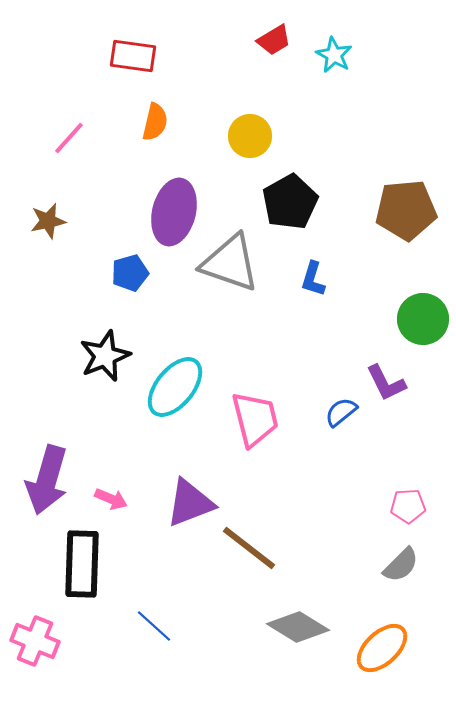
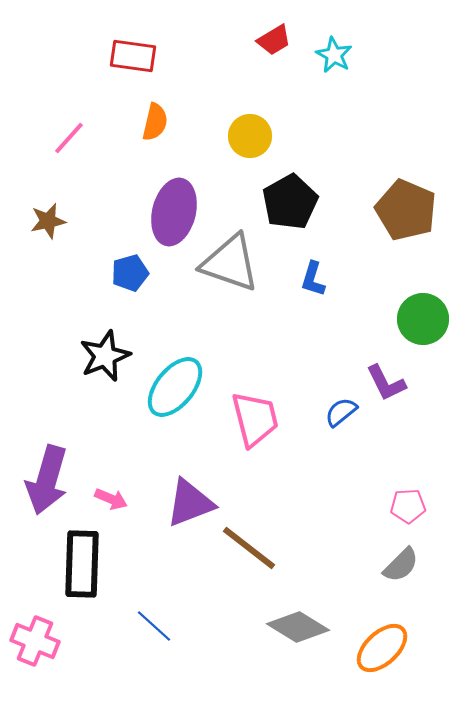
brown pentagon: rotated 28 degrees clockwise
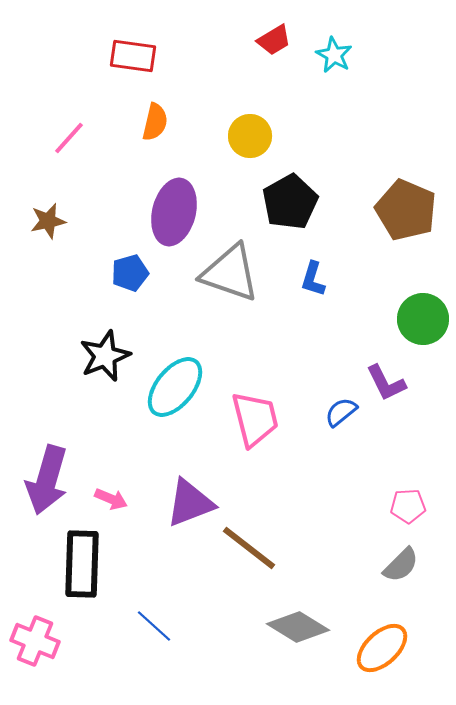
gray triangle: moved 10 px down
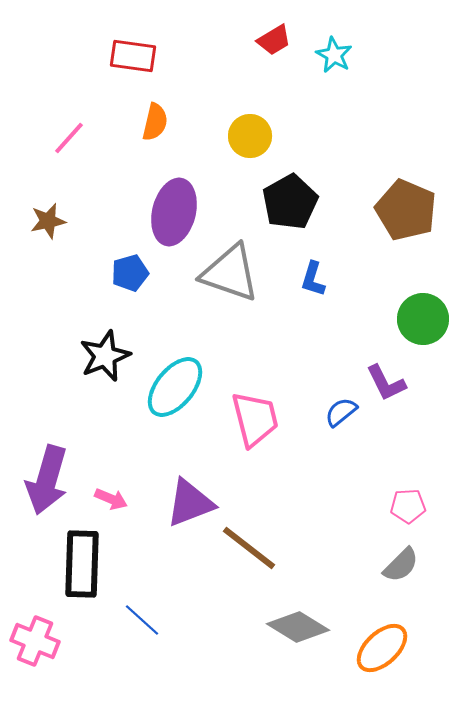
blue line: moved 12 px left, 6 px up
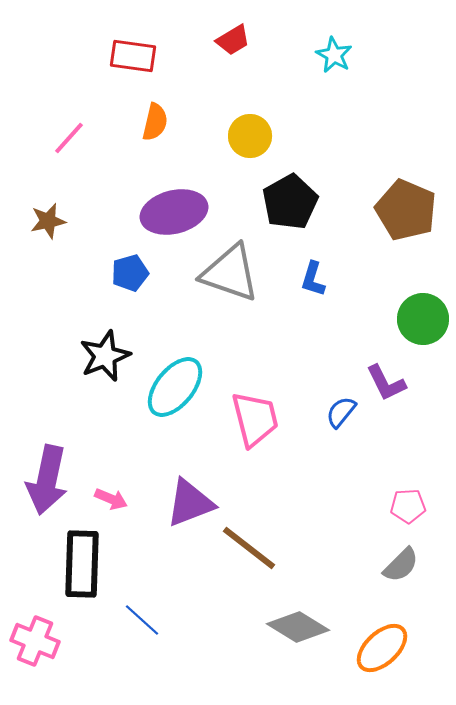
red trapezoid: moved 41 px left
purple ellipse: rotated 62 degrees clockwise
blue semicircle: rotated 12 degrees counterclockwise
purple arrow: rotated 4 degrees counterclockwise
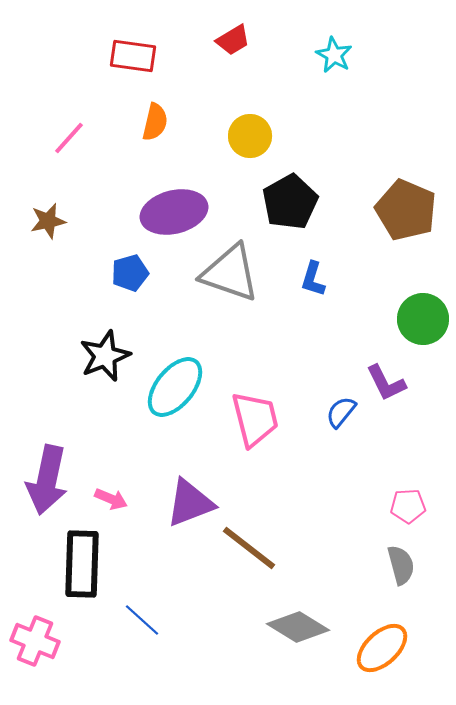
gray semicircle: rotated 60 degrees counterclockwise
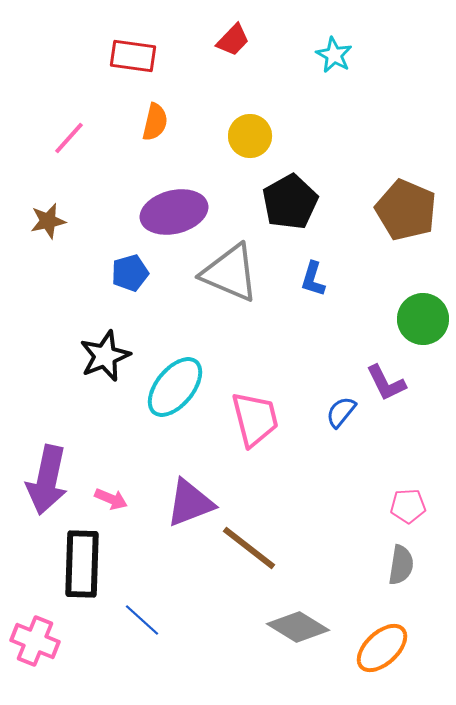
red trapezoid: rotated 15 degrees counterclockwise
gray triangle: rotated 4 degrees clockwise
gray semicircle: rotated 24 degrees clockwise
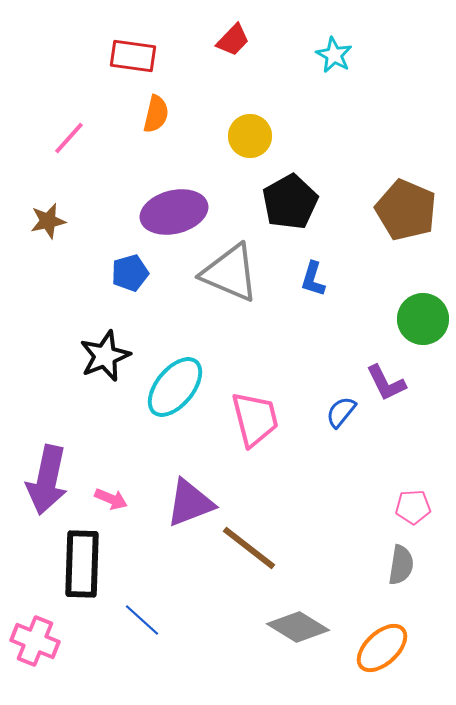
orange semicircle: moved 1 px right, 8 px up
pink pentagon: moved 5 px right, 1 px down
